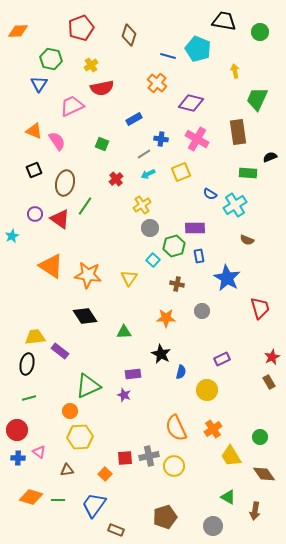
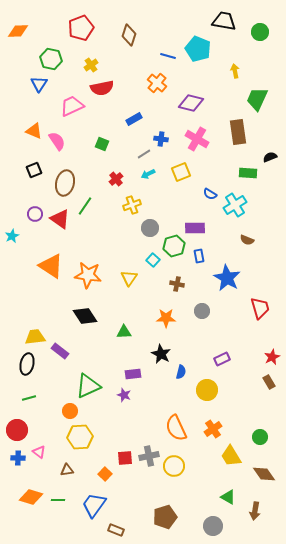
yellow cross at (142, 205): moved 10 px left; rotated 12 degrees clockwise
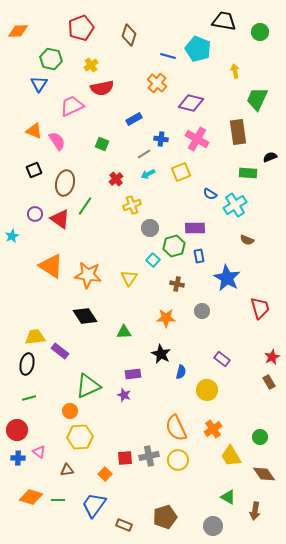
purple rectangle at (222, 359): rotated 63 degrees clockwise
yellow circle at (174, 466): moved 4 px right, 6 px up
brown rectangle at (116, 530): moved 8 px right, 5 px up
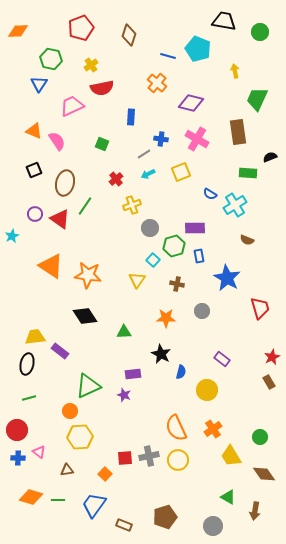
blue rectangle at (134, 119): moved 3 px left, 2 px up; rotated 56 degrees counterclockwise
yellow triangle at (129, 278): moved 8 px right, 2 px down
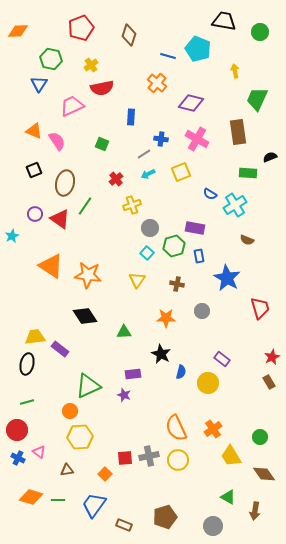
purple rectangle at (195, 228): rotated 12 degrees clockwise
cyan square at (153, 260): moved 6 px left, 7 px up
purple rectangle at (60, 351): moved 2 px up
yellow circle at (207, 390): moved 1 px right, 7 px up
green line at (29, 398): moved 2 px left, 4 px down
blue cross at (18, 458): rotated 24 degrees clockwise
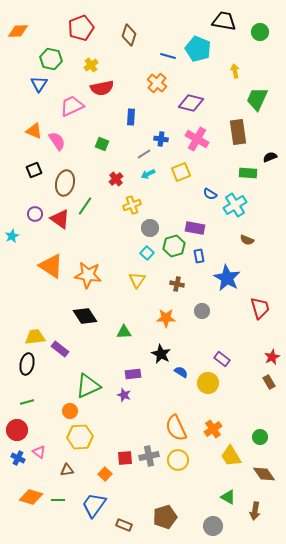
blue semicircle at (181, 372): rotated 72 degrees counterclockwise
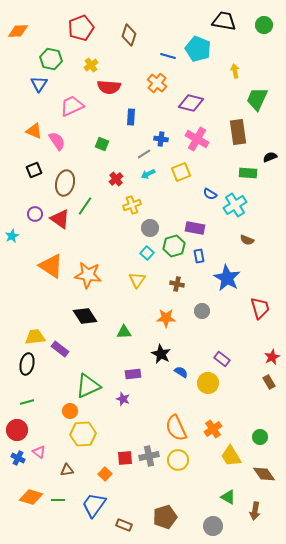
green circle at (260, 32): moved 4 px right, 7 px up
red semicircle at (102, 88): moved 7 px right, 1 px up; rotated 15 degrees clockwise
purple star at (124, 395): moved 1 px left, 4 px down
yellow hexagon at (80, 437): moved 3 px right, 3 px up
